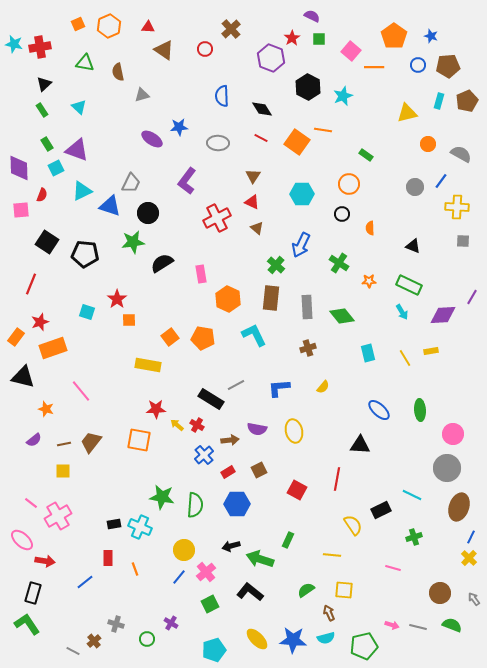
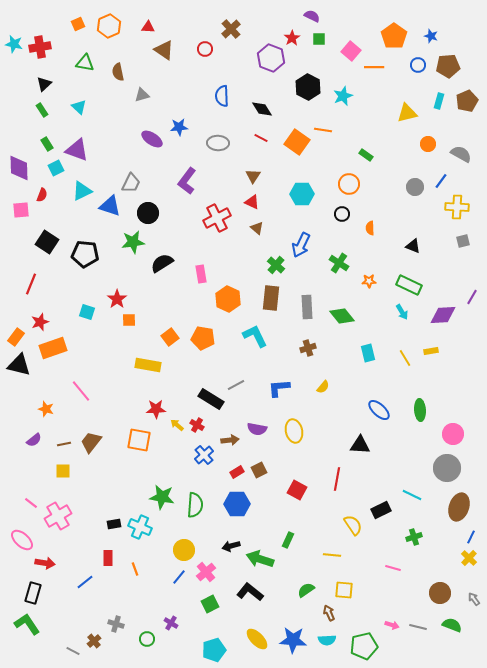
gray square at (463, 241): rotated 16 degrees counterclockwise
cyan L-shape at (254, 335): moved 1 px right, 1 px down
black triangle at (23, 377): moved 4 px left, 12 px up
red rectangle at (228, 472): moved 9 px right
red arrow at (45, 561): moved 2 px down
cyan semicircle at (326, 638): moved 1 px right, 2 px down; rotated 12 degrees clockwise
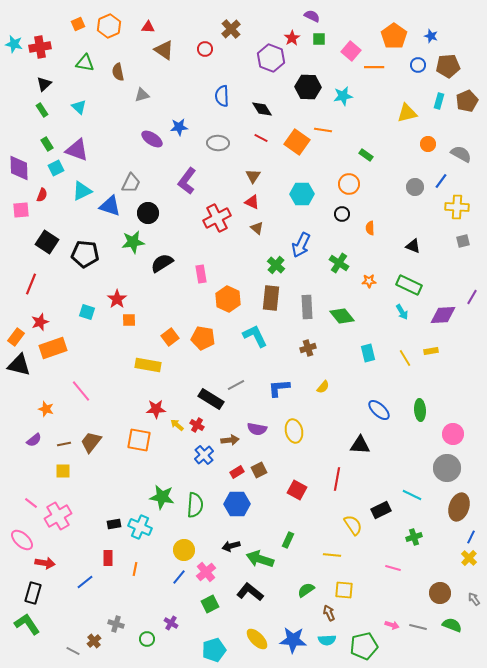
black hexagon at (308, 87): rotated 25 degrees counterclockwise
cyan star at (343, 96): rotated 12 degrees clockwise
orange line at (135, 569): rotated 32 degrees clockwise
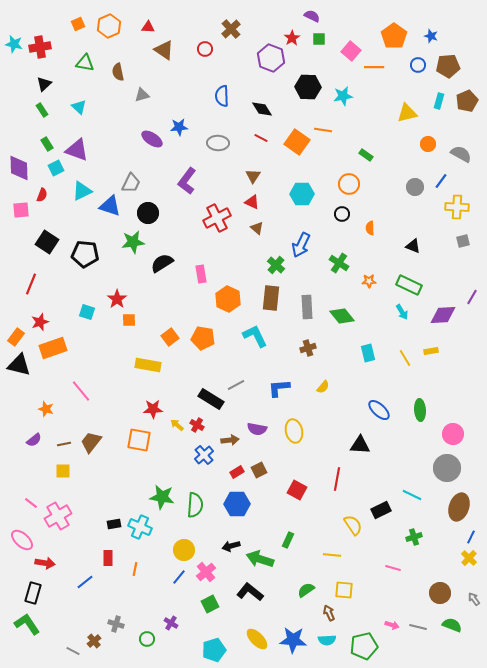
red star at (156, 409): moved 3 px left
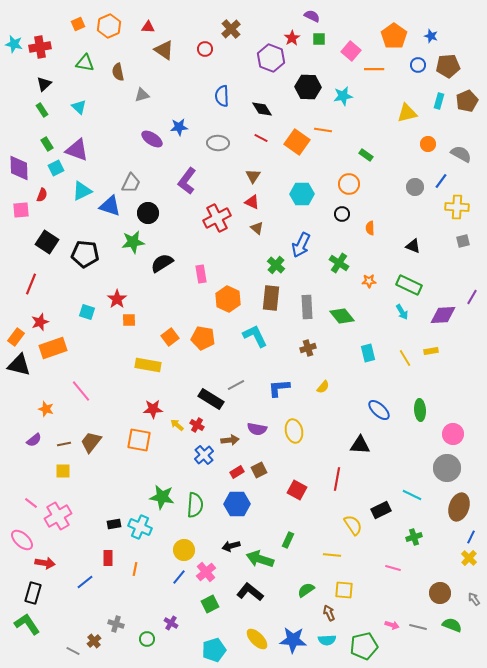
orange line at (374, 67): moved 2 px down
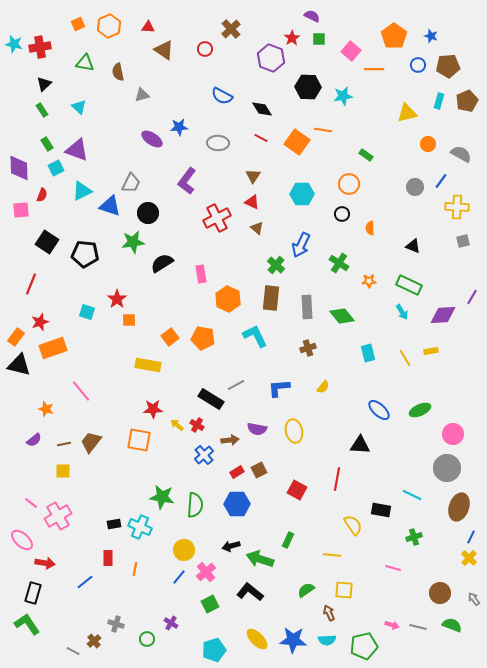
blue semicircle at (222, 96): rotated 60 degrees counterclockwise
green ellipse at (420, 410): rotated 70 degrees clockwise
black rectangle at (381, 510): rotated 36 degrees clockwise
